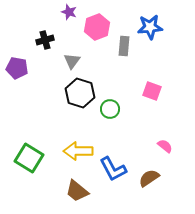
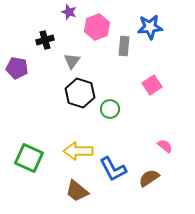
pink square: moved 6 px up; rotated 36 degrees clockwise
green square: rotated 8 degrees counterclockwise
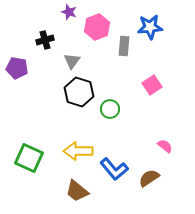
black hexagon: moved 1 px left, 1 px up
blue L-shape: moved 1 px right; rotated 12 degrees counterclockwise
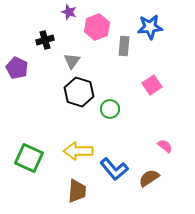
purple pentagon: rotated 15 degrees clockwise
brown trapezoid: rotated 125 degrees counterclockwise
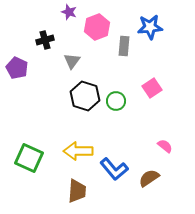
pink square: moved 3 px down
black hexagon: moved 6 px right, 4 px down
green circle: moved 6 px right, 8 px up
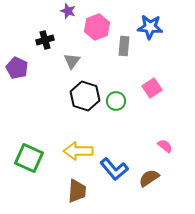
purple star: moved 1 px left, 1 px up
blue star: rotated 10 degrees clockwise
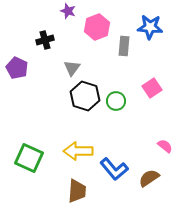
gray triangle: moved 7 px down
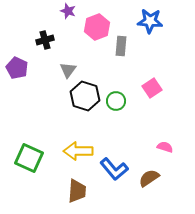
blue star: moved 6 px up
gray rectangle: moved 3 px left
gray triangle: moved 4 px left, 2 px down
pink semicircle: moved 1 px down; rotated 21 degrees counterclockwise
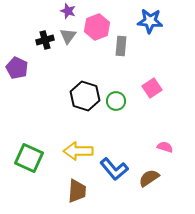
gray triangle: moved 34 px up
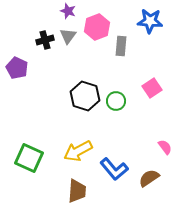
pink semicircle: rotated 35 degrees clockwise
yellow arrow: rotated 28 degrees counterclockwise
